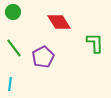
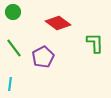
red diamond: moved 1 px left, 1 px down; rotated 20 degrees counterclockwise
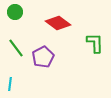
green circle: moved 2 px right
green line: moved 2 px right
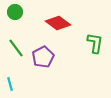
green L-shape: rotated 10 degrees clockwise
cyan line: rotated 24 degrees counterclockwise
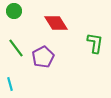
green circle: moved 1 px left, 1 px up
red diamond: moved 2 px left; rotated 20 degrees clockwise
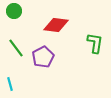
red diamond: moved 2 px down; rotated 50 degrees counterclockwise
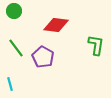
green L-shape: moved 1 px right, 2 px down
purple pentagon: rotated 15 degrees counterclockwise
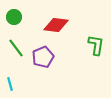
green circle: moved 6 px down
purple pentagon: rotated 20 degrees clockwise
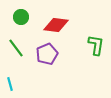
green circle: moved 7 px right
purple pentagon: moved 4 px right, 3 px up
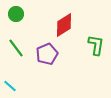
green circle: moved 5 px left, 3 px up
red diamond: moved 8 px right; rotated 40 degrees counterclockwise
cyan line: moved 2 px down; rotated 32 degrees counterclockwise
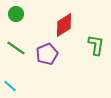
green line: rotated 18 degrees counterclockwise
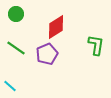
red diamond: moved 8 px left, 2 px down
